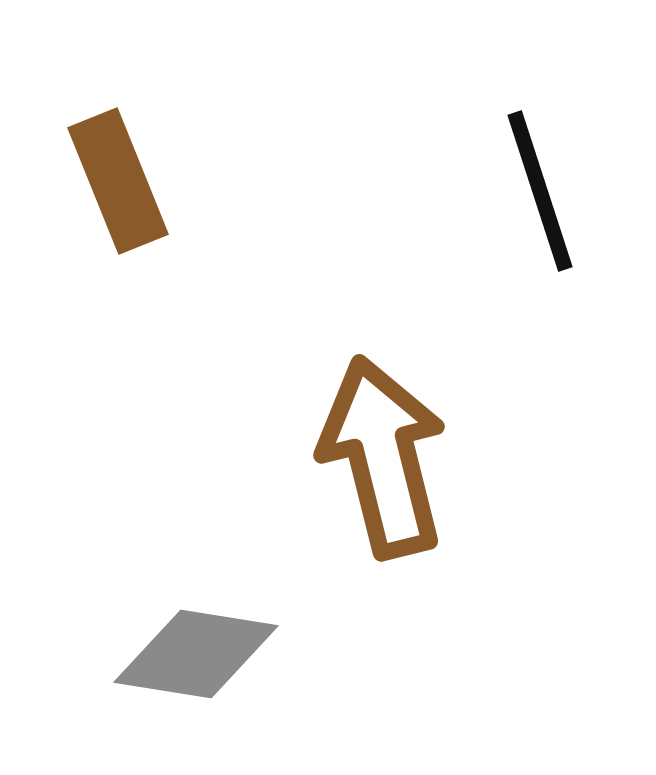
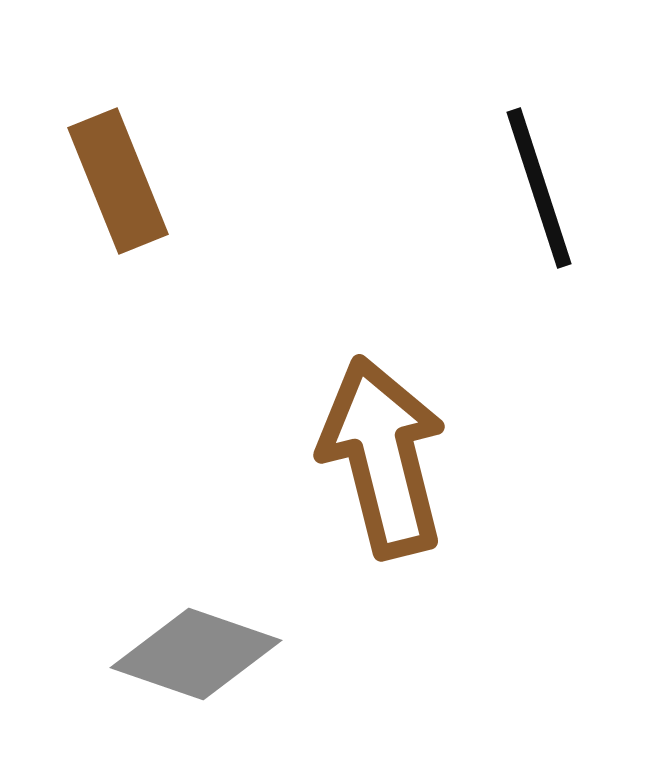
black line: moved 1 px left, 3 px up
gray diamond: rotated 10 degrees clockwise
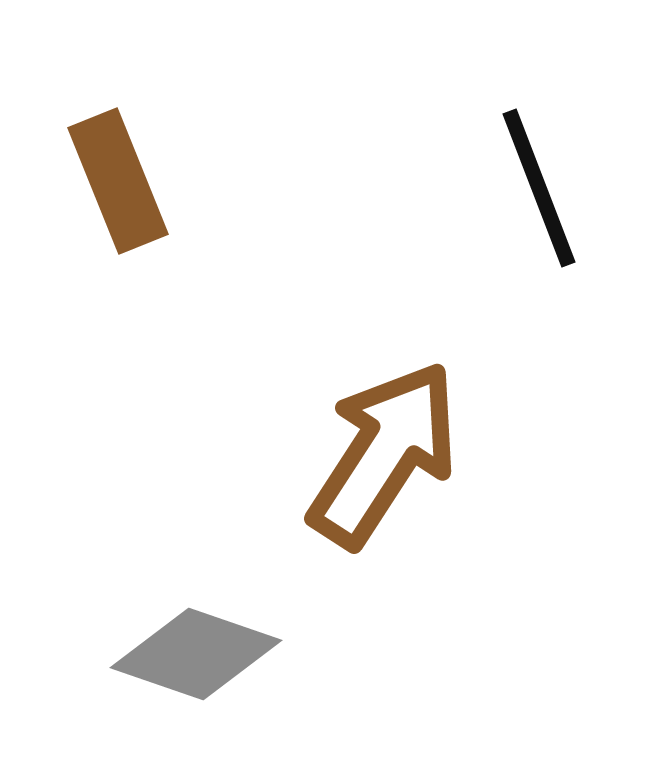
black line: rotated 3 degrees counterclockwise
brown arrow: moved 1 px right, 3 px up; rotated 47 degrees clockwise
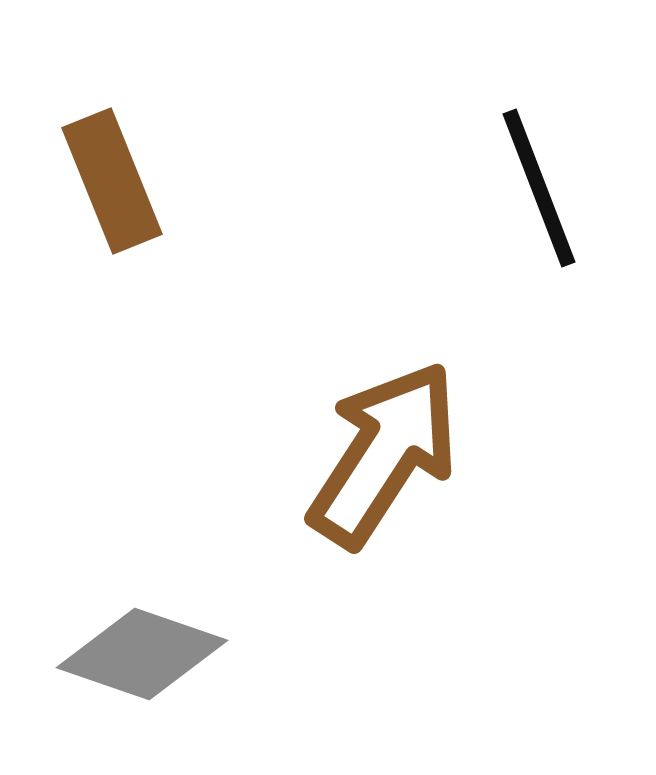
brown rectangle: moved 6 px left
gray diamond: moved 54 px left
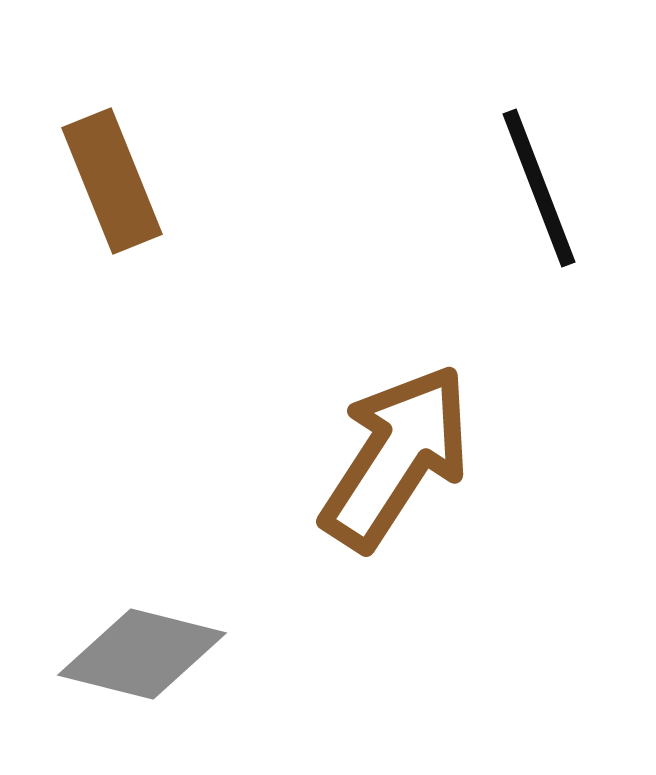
brown arrow: moved 12 px right, 3 px down
gray diamond: rotated 5 degrees counterclockwise
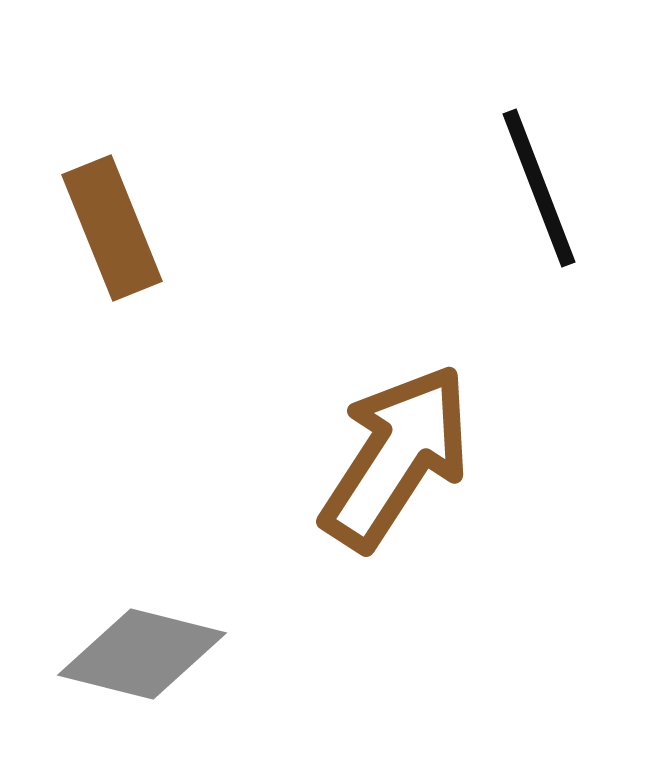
brown rectangle: moved 47 px down
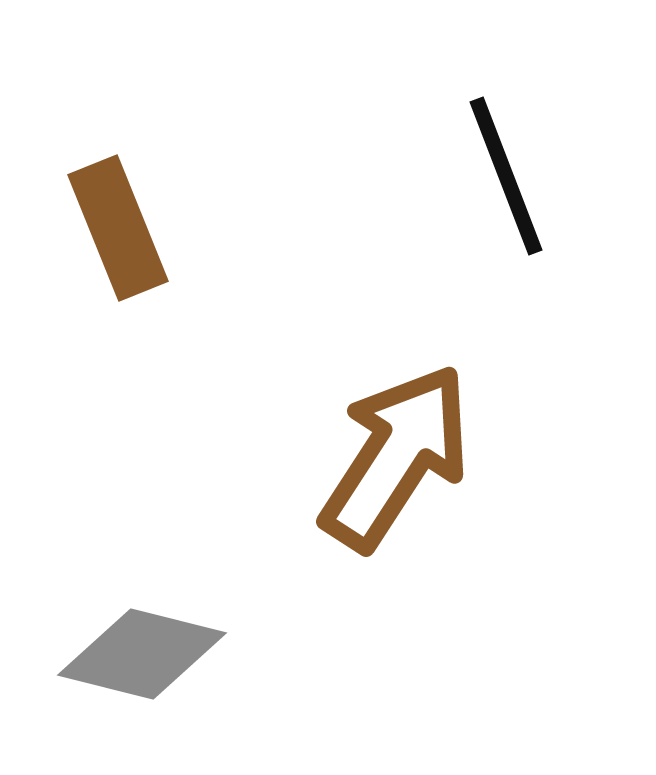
black line: moved 33 px left, 12 px up
brown rectangle: moved 6 px right
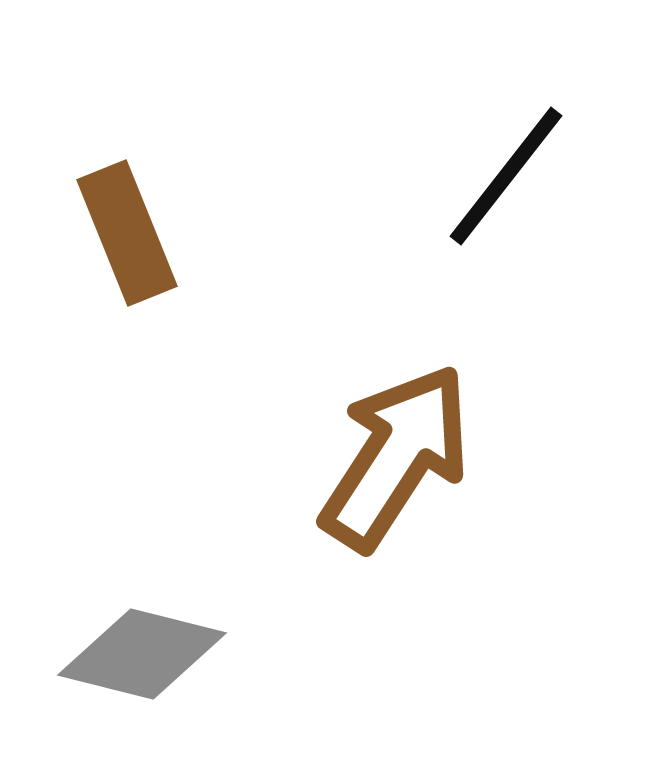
black line: rotated 59 degrees clockwise
brown rectangle: moved 9 px right, 5 px down
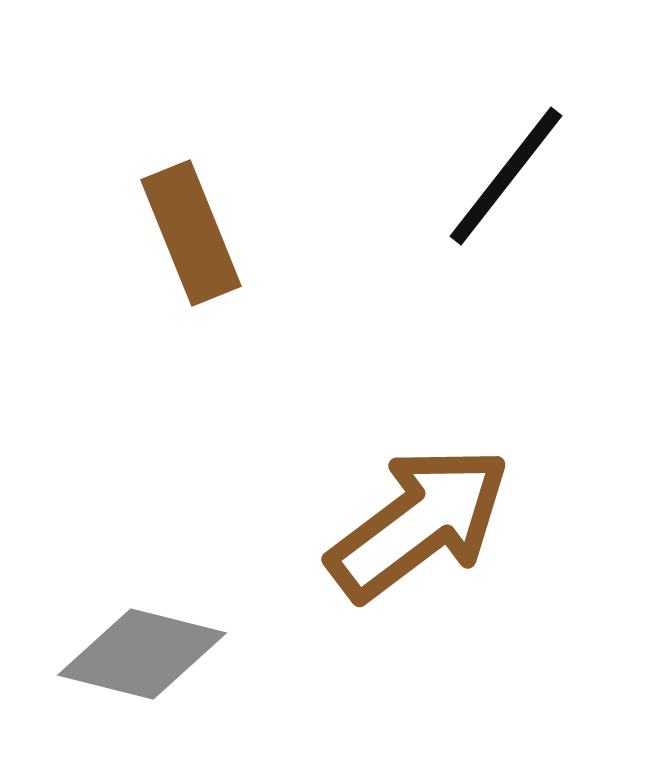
brown rectangle: moved 64 px right
brown arrow: moved 23 px right, 66 px down; rotated 20 degrees clockwise
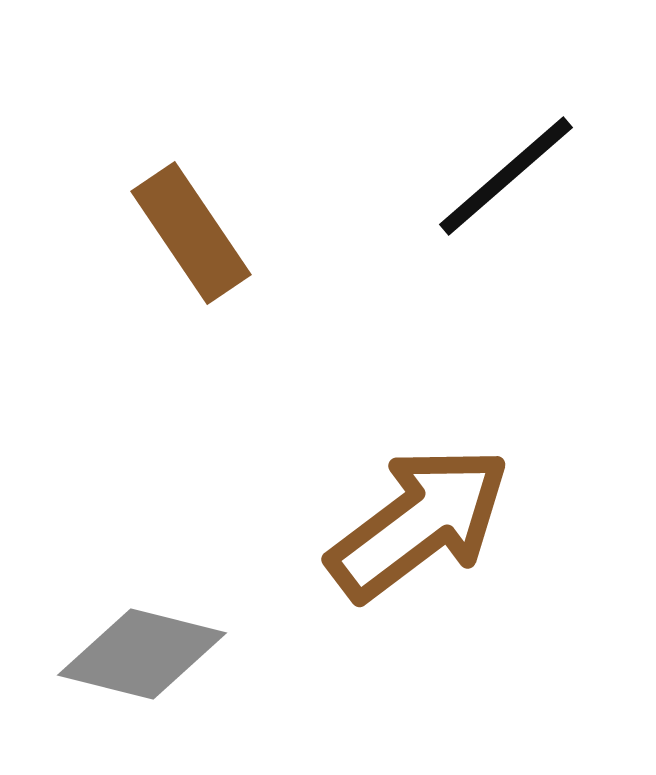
black line: rotated 11 degrees clockwise
brown rectangle: rotated 12 degrees counterclockwise
